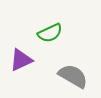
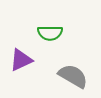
green semicircle: rotated 25 degrees clockwise
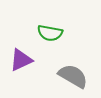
green semicircle: rotated 10 degrees clockwise
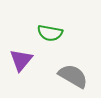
purple triangle: rotated 25 degrees counterclockwise
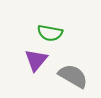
purple triangle: moved 15 px right
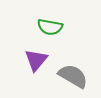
green semicircle: moved 6 px up
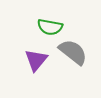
gray semicircle: moved 24 px up; rotated 8 degrees clockwise
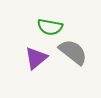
purple triangle: moved 2 px up; rotated 10 degrees clockwise
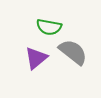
green semicircle: moved 1 px left
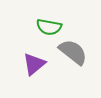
purple triangle: moved 2 px left, 6 px down
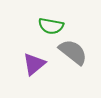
green semicircle: moved 2 px right, 1 px up
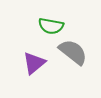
purple triangle: moved 1 px up
